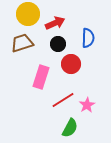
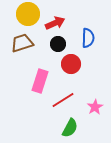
pink rectangle: moved 1 px left, 4 px down
pink star: moved 8 px right, 2 px down
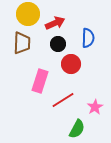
brown trapezoid: rotated 110 degrees clockwise
green semicircle: moved 7 px right, 1 px down
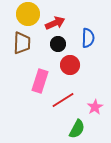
red circle: moved 1 px left, 1 px down
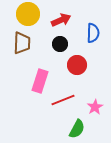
red arrow: moved 6 px right, 3 px up
blue semicircle: moved 5 px right, 5 px up
black circle: moved 2 px right
red circle: moved 7 px right
red line: rotated 10 degrees clockwise
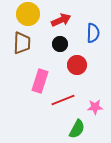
pink star: rotated 28 degrees clockwise
